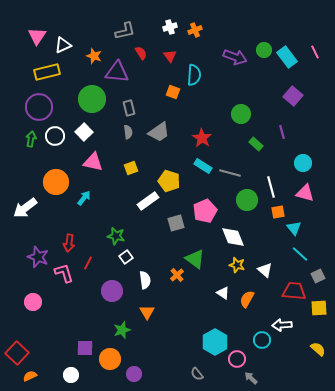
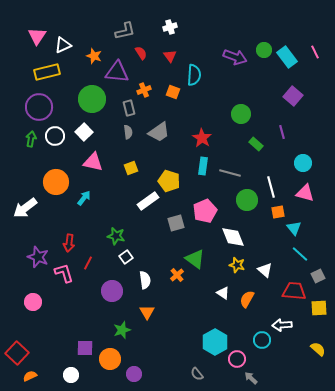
orange cross at (195, 30): moved 51 px left, 60 px down
cyan rectangle at (203, 166): rotated 66 degrees clockwise
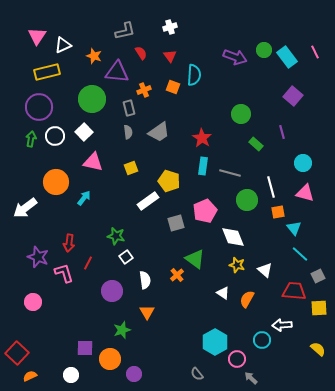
orange square at (173, 92): moved 5 px up
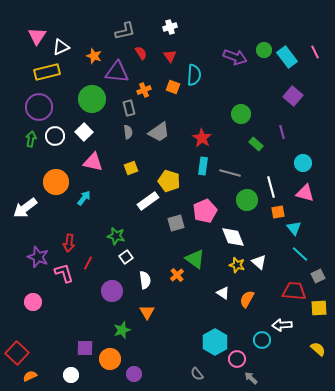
white triangle at (63, 45): moved 2 px left, 2 px down
white triangle at (265, 270): moved 6 px left, 8 px up
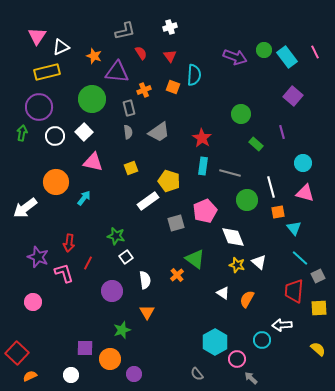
green arrow at (31, 139): moved 9 px left, 6 px up
cyan line at (300, 254): moved 4 px down
red trapezoid at (294, 291): rotated 90 degrees counterclockwise
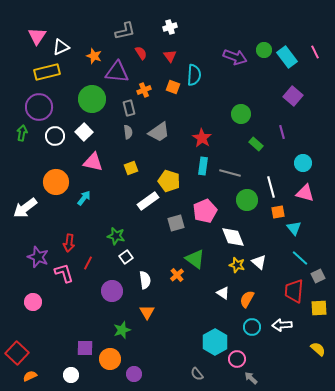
cyan circle at (262, 340): moved 10 px left, 13 px up
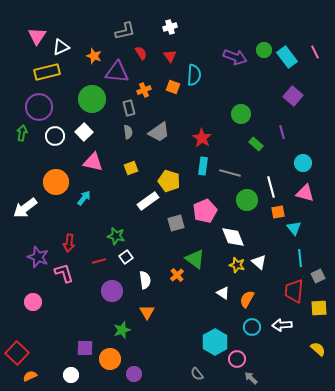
cyan line at (300, 258): rotated 42 degrees clockwise
red line at (88, 263): moved 11 px right, 2 px up; rotated 48 degrees clockwise
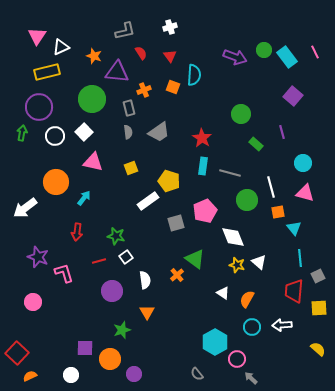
red arrow at (69, 243): moved 8 px right, 11 px up
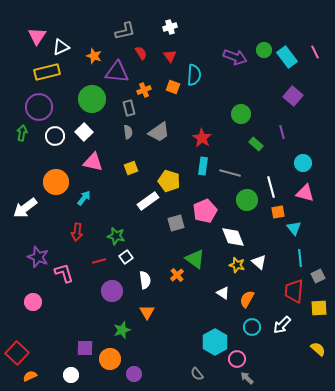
white arrow at (282, 325): rotated 42 degrees counterclockwise
gray arrow at (251, 378): moved 4 px left
